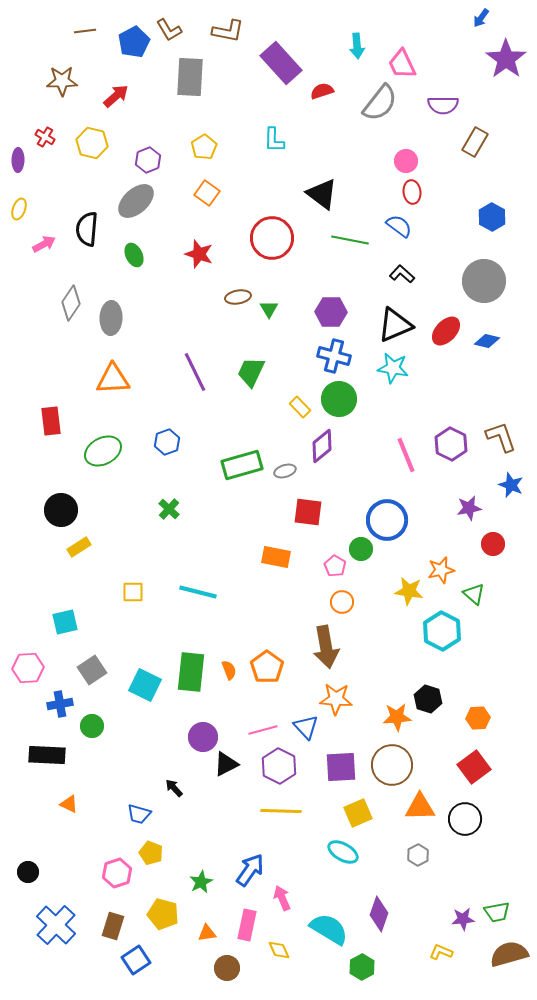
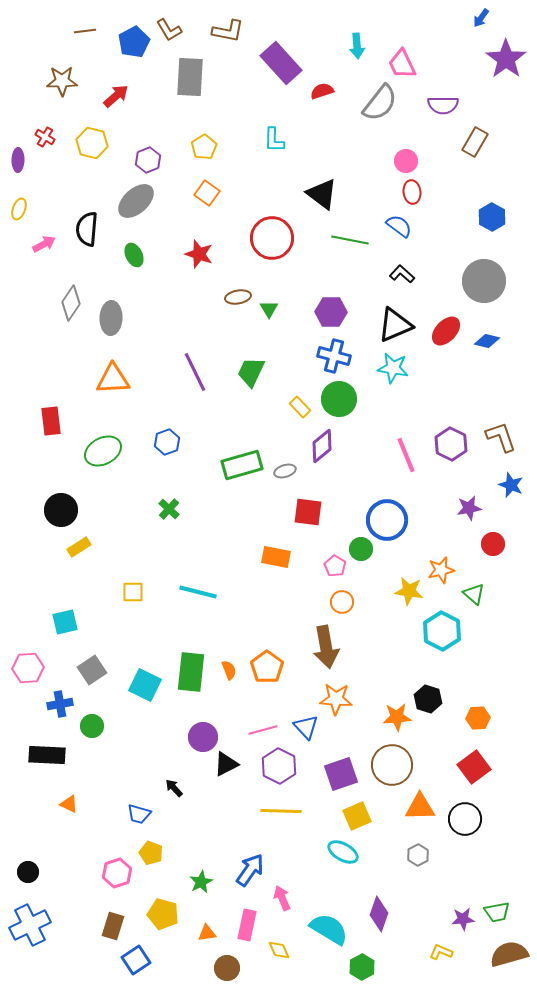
purple square at (341, 767): moved 7 px down; rotated 16 degrees counterclockwise
yellow square at (358, 813): moved 1 px left, 3 px down
blue cross at (56, 925): moved 26 px left; rotated 21 degrees clockwise
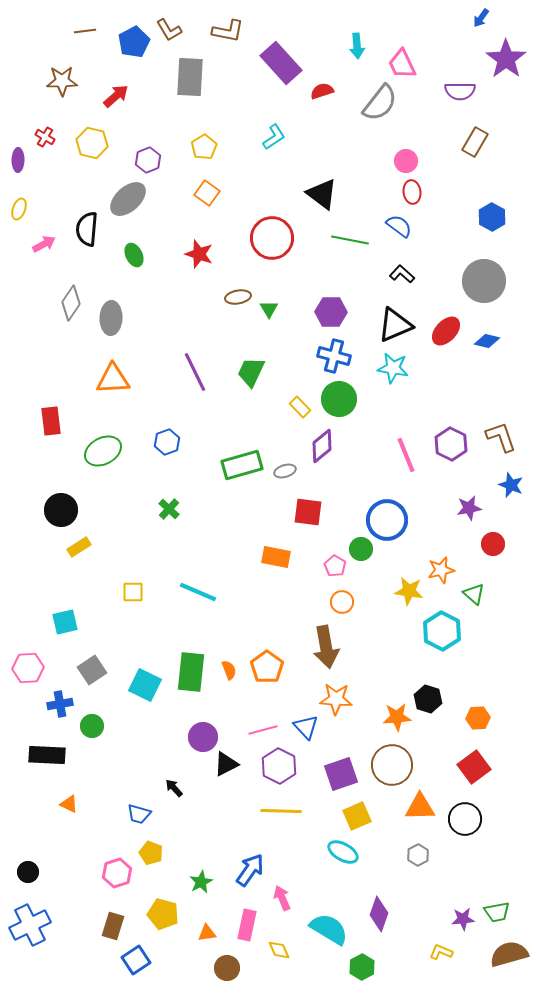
purple semicircle at (443, 105): moved 17 px right, 14 px up
cyan L-shape at (274, 140): moved 3 px up; rotated 124 degrees counterclockwise
gray ellipse at (136, 201): moved 8 px left, 2 px up
cyan line at (198, 592): rotated 9 degrees clockwise
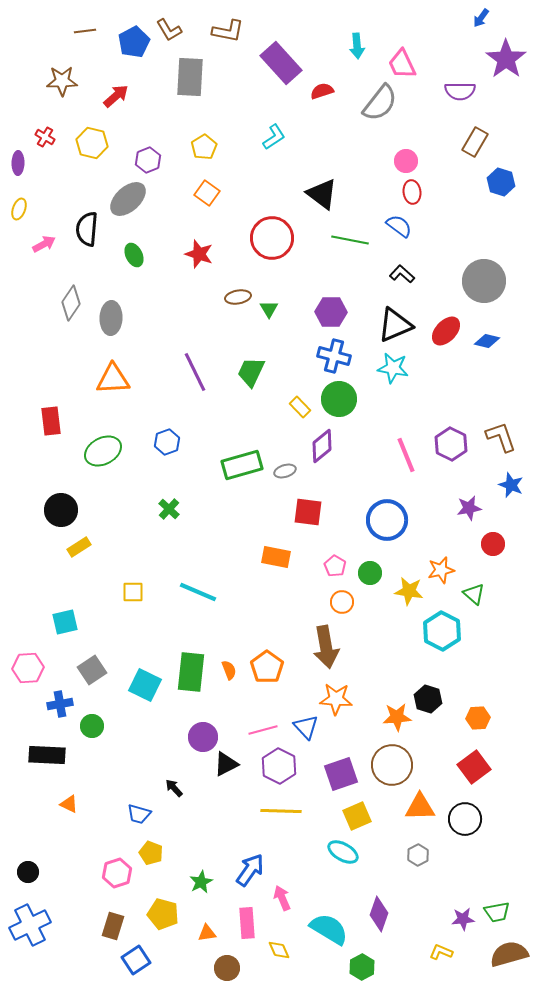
purple ellipse at (18, 160): moved 3 px down
blue hexagon at (492, 217): moved 9 px right, 35 px up; rotated 12 degrees counterclockwise
green circle at (361, 549): moved 9 px right, 24 px down
pink rectangle at (247, 925): moved 2 px up; rotated 16 degrees counterclockwise
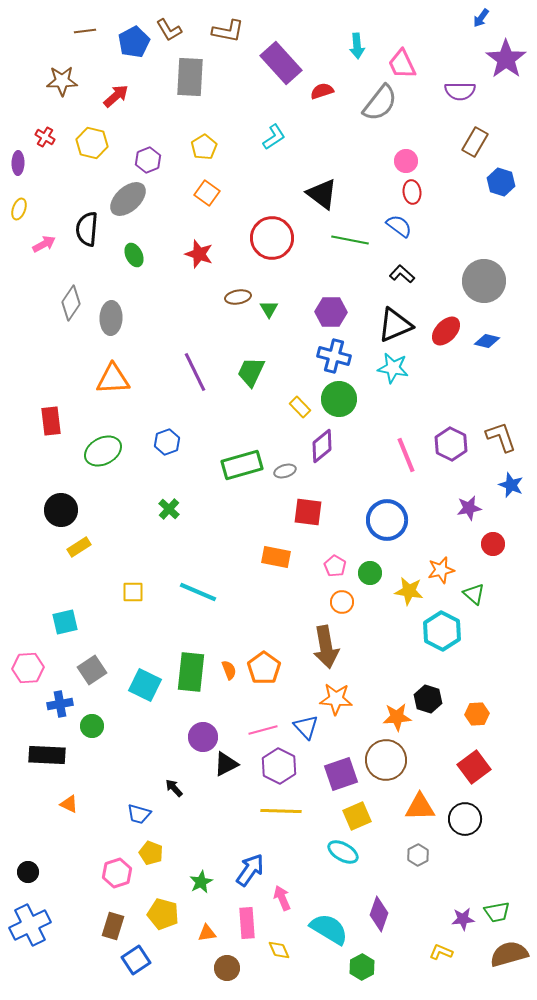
orange pentagon at (267, 667): moved 3 px left, 1 px down
orange hexagon at (478, 718): moved 1 px left, 4 px up
brown circle at (392, 765): moved 6 px left, 5 px up
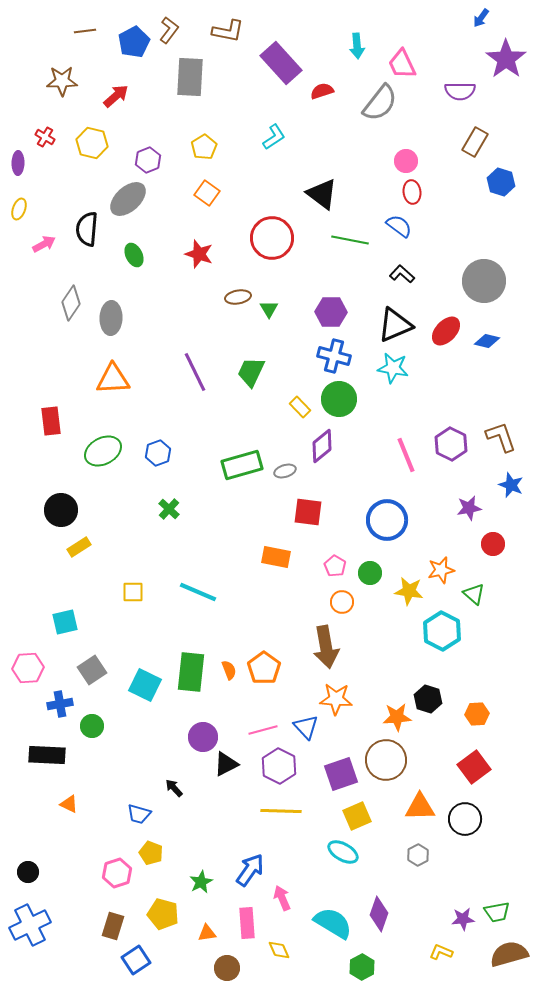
brown L-shape at (169, 30): rotated 112 degrees counterclockwise
blue hexagon at (167, 442): moved 9 px left, 11 px down
cyan semicircle at (329, 929): moved 4 px right, 6 px up
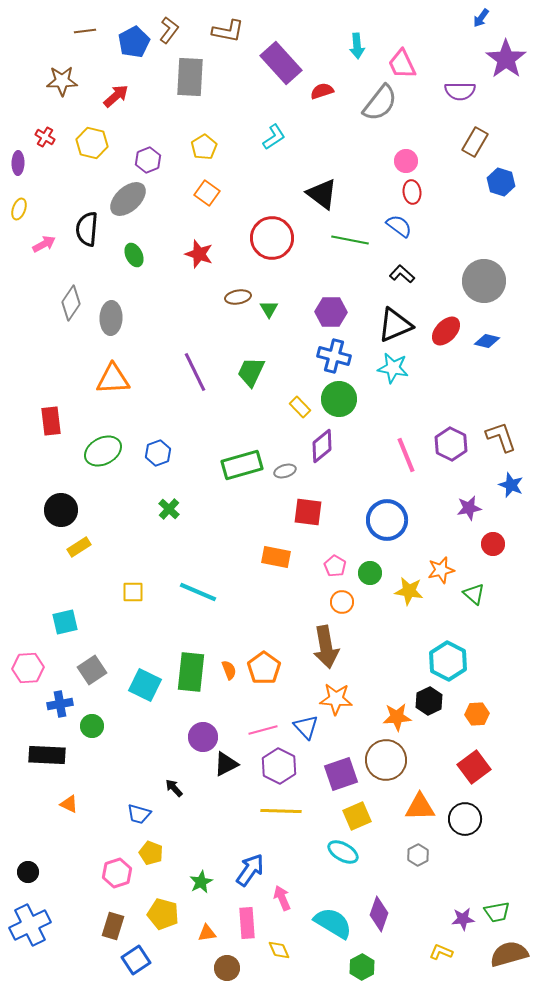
cyan hexagon at (442, 631): moved 6 px right, 30 px down
black hexagon at (428, 699): moved 1 px right, 2 px down; rotated 16 degrees clockwise
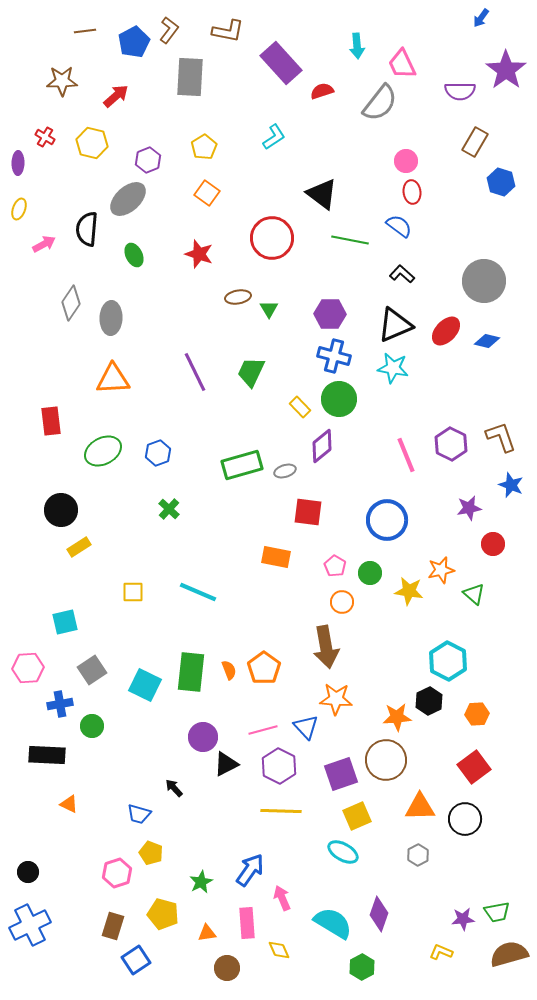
purple star at (506, 59): moved 11 px down
purple hexagon at (331, 312): moved 1 px left, 2 px down
